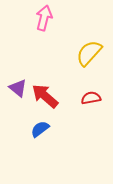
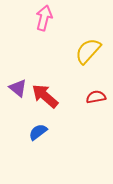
yellow semicircle: moved 1 px left, 2 px up
red semicircle: moved 5 px right, 1 px up
blue semicircle: moved 2 px left, 3 px down
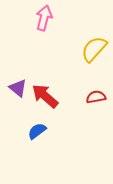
yellow semicircle: moved 6 px right, 2 px up
blue semicircle: moved 1 px left, 1 px up
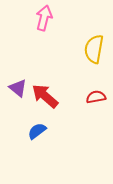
yellow semicircle: rotated 32 degrees counterclockwise
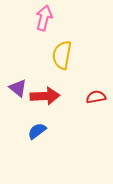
yellow semicircle: moved 32 px left, 6 px down
red arrow: rotated 136 degrees clockwise
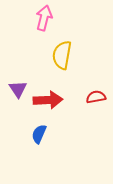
purple triangle: moved 1 px down; rotated 18 degrees clockwise
red arrow: moved 3 px right, 4 px down
blue semicircle: moved 2 px right, 3 px down; rotated 30 degrees counterclockwise
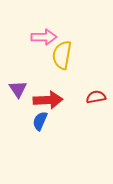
pink arrow: moved 19 px down; rotated 75 degrees clockwise
blue semicircle: moved 1 px right, 13 px up
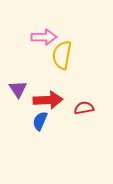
red semicircle: moved 12 px left, 11 px down
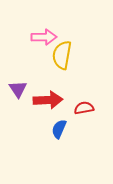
blue semicircle: moved 19 px right, 8 px down
